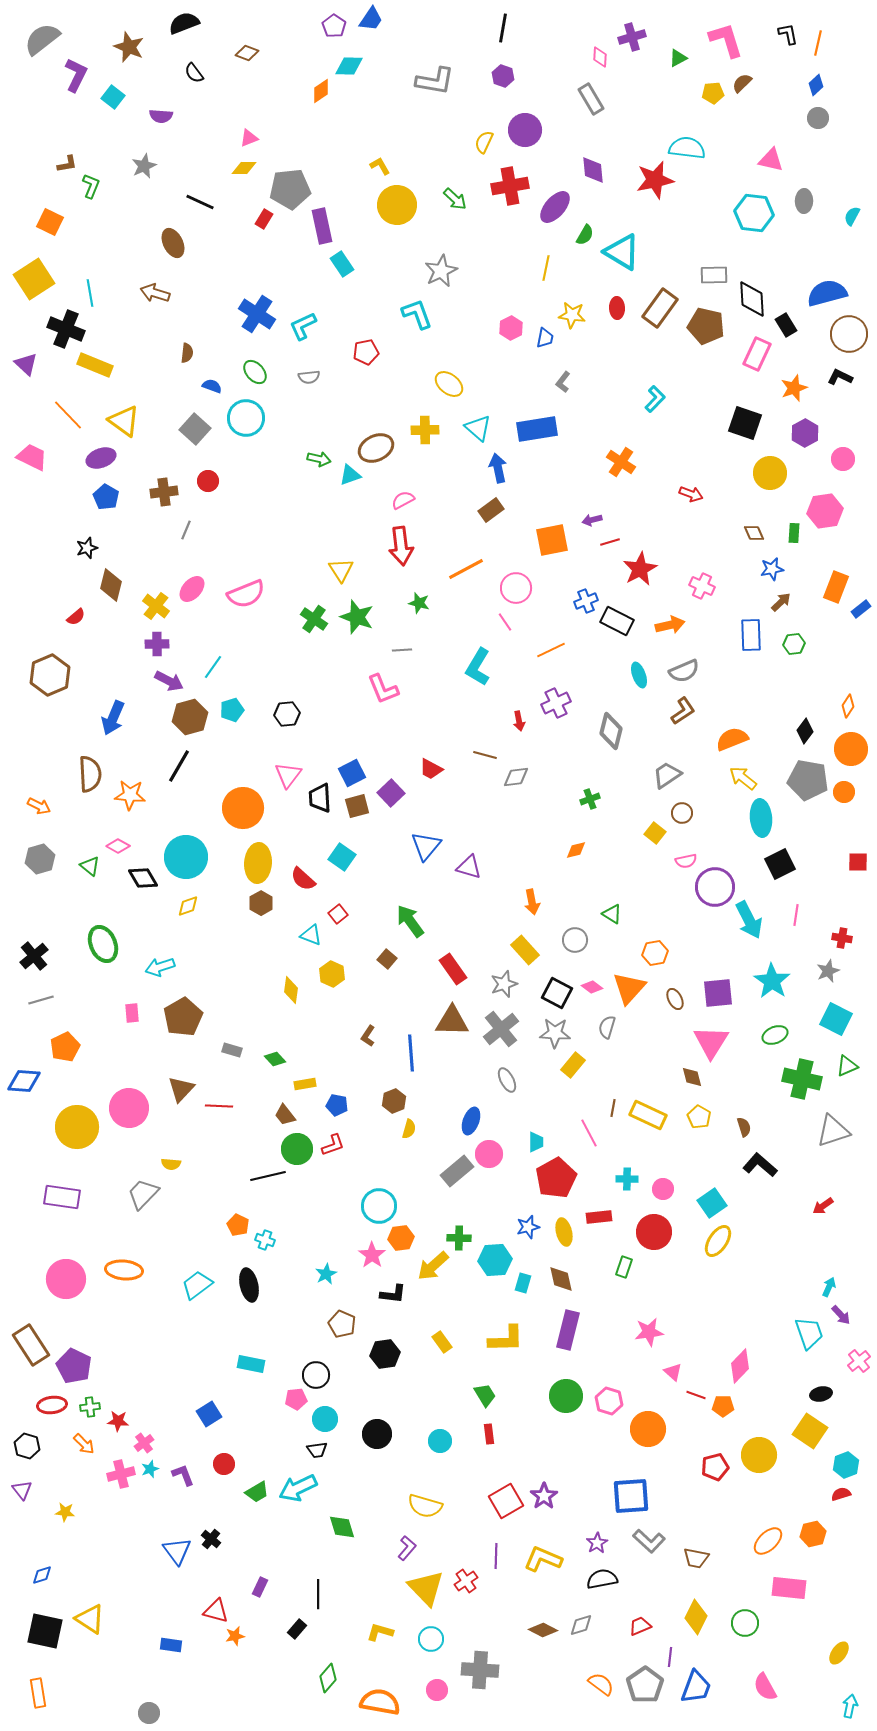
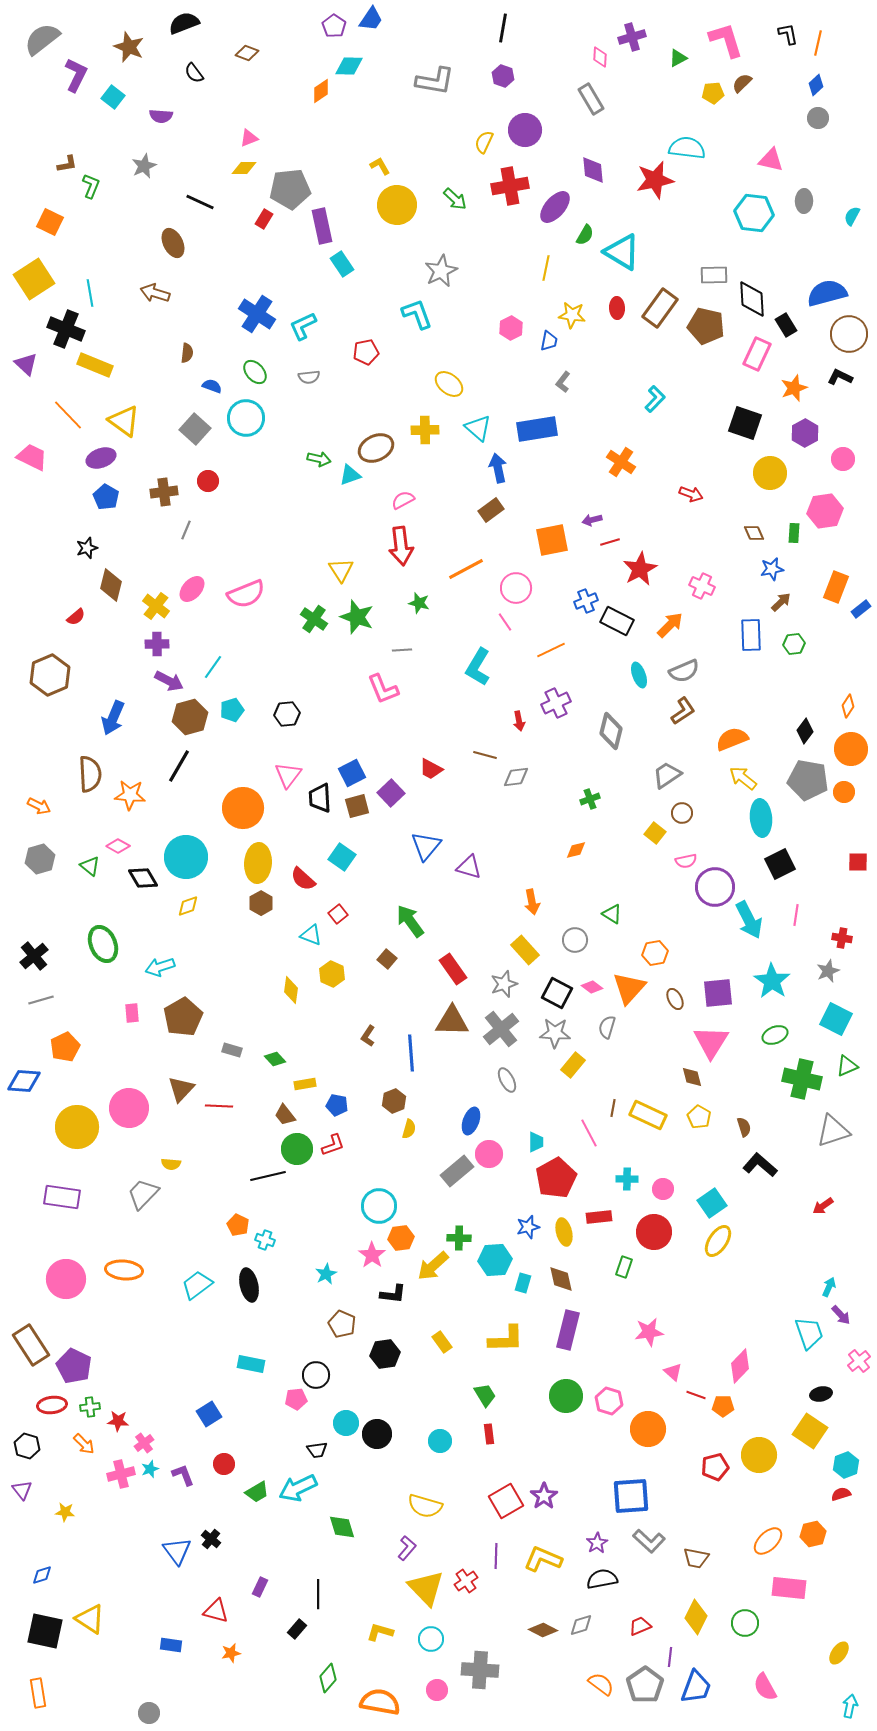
blue trapezoid at (545, 338): moved 4 px right, 3 px down
orange arrow at (670, 625): rotated 32 degrees counterclockwise
cyan circle at (325, 1419): moved 21 px right, 4 px down
orange star at (235, 1636): moved 4 px left, 17 px down
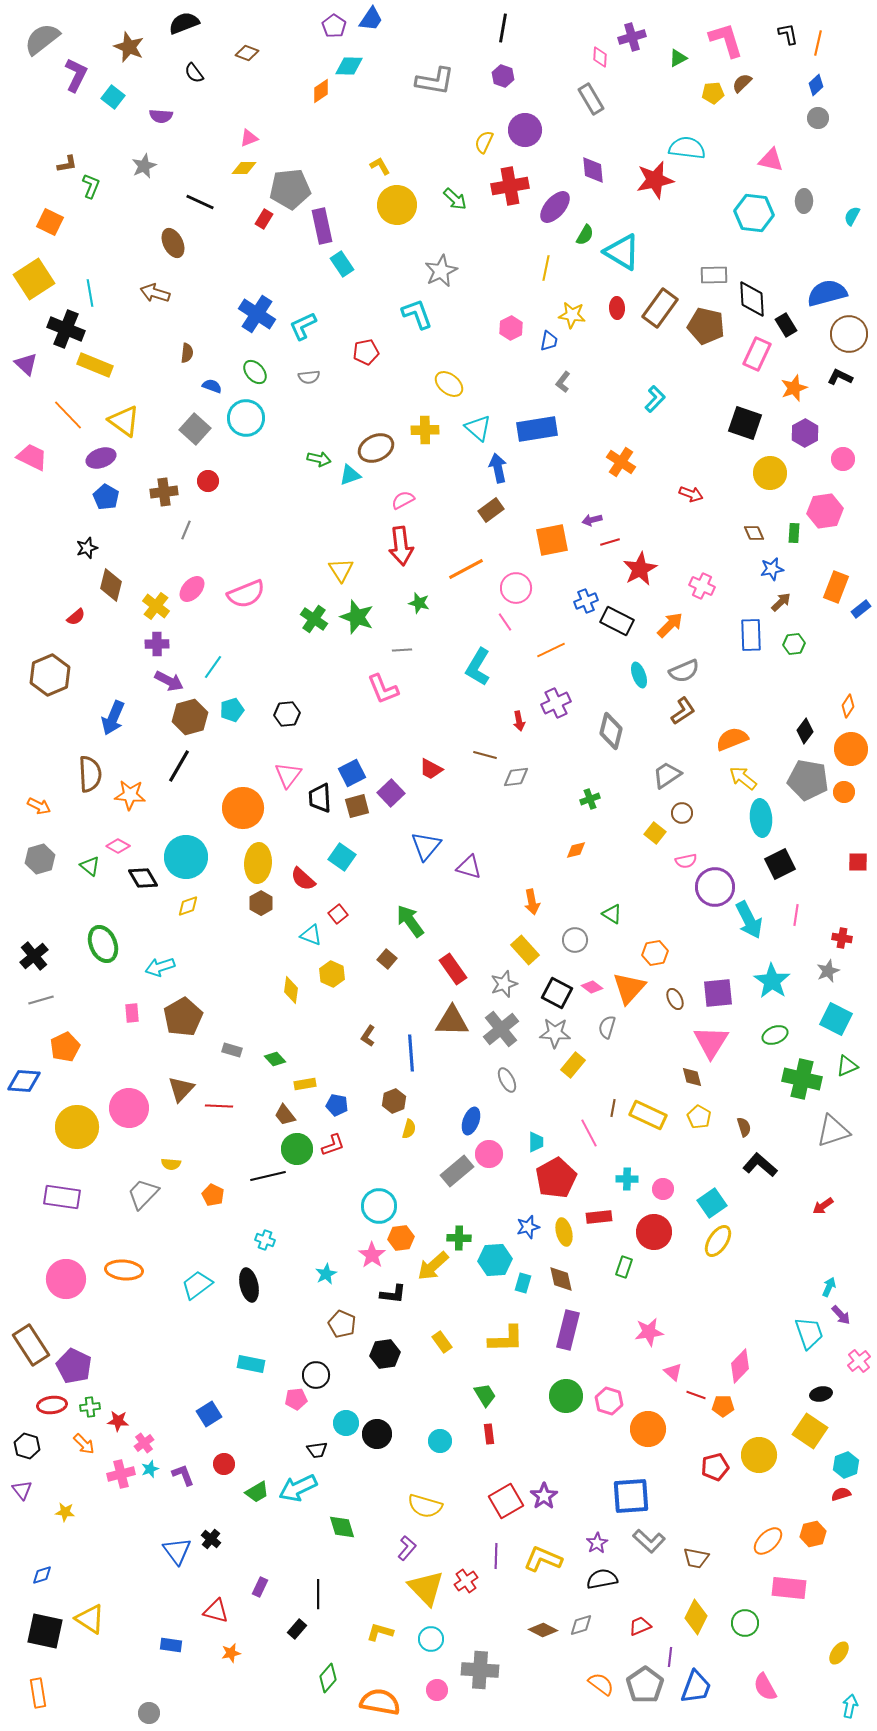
orange pentagon at (238, 1225): moved 25 px left, 30 px up
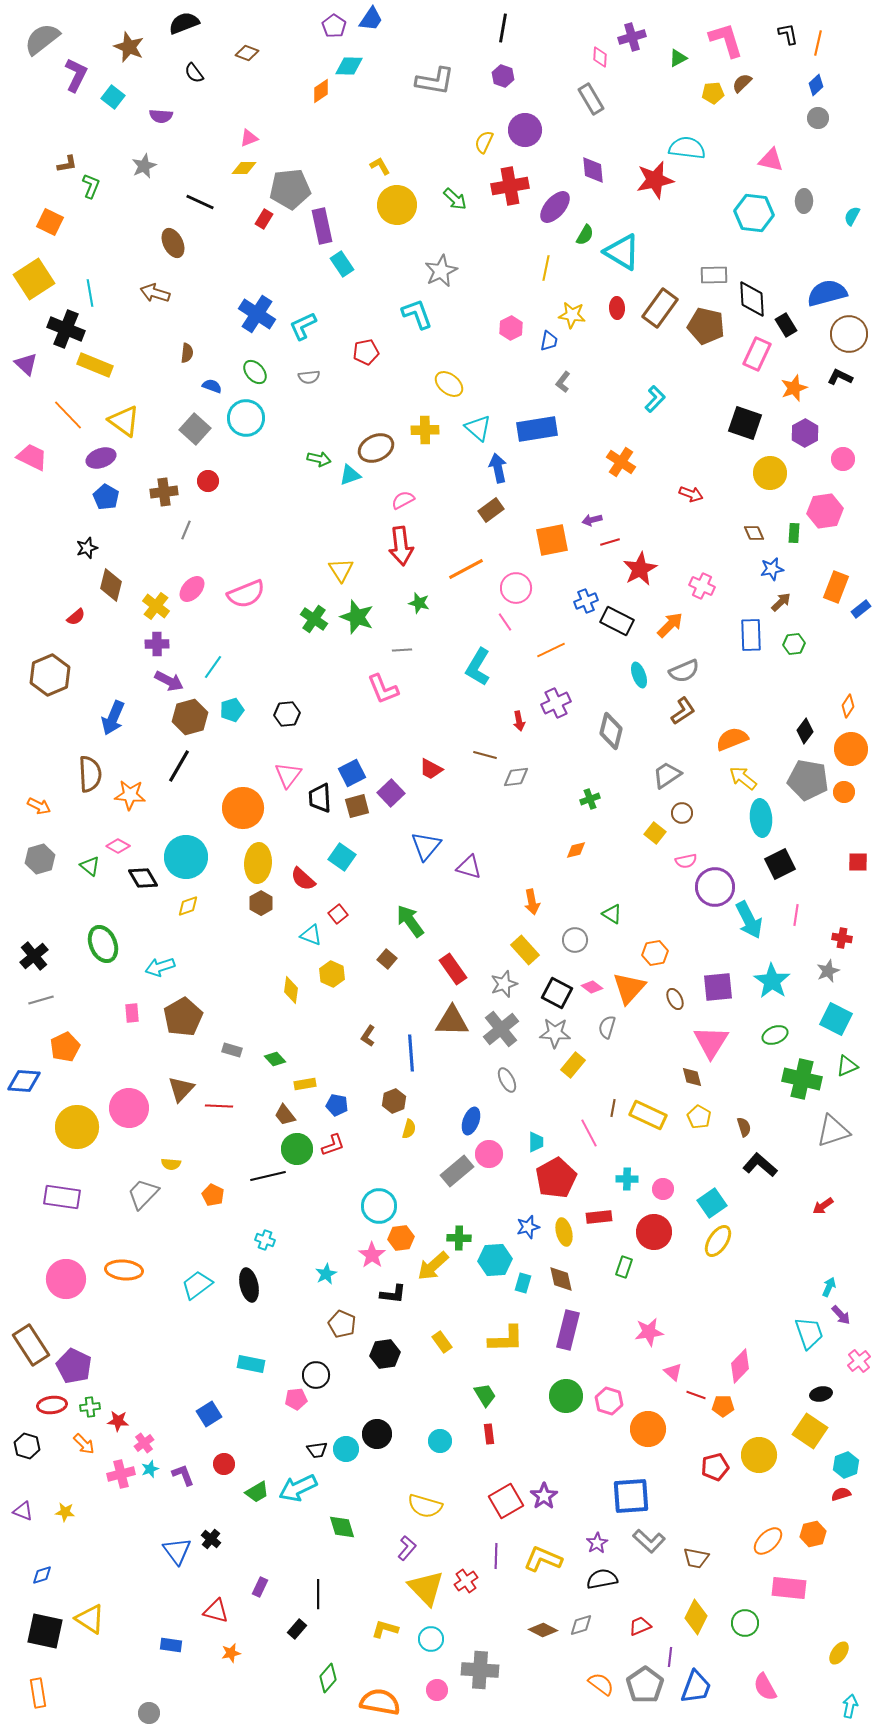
purple square at (718, 993): moved 6 px up
cyan circle at (346, 1423): moved 26 px down
purple triangle at (22, 1490): moved 1 px right, 21 px down; rotated 30 degrees counterclockwise
yellow L-shape at (380, 1632): moved 5 px right, 3 px up
